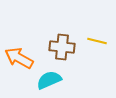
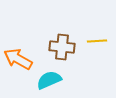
yellow line: rotated 18 degrees counterclockwise
orange arrow: moved 1 px left, 1 px down
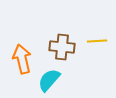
orange arrow: moved 4 px right; rotated 48 degrees clockwise
cyan semicircle: rotated 25 degrees counterclockwise
